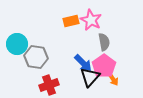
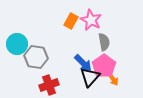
orange rectangle: rotated 49 degrees counterclockwise
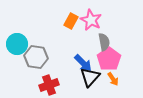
pink pentagon: moved 5 px right, 7 px up
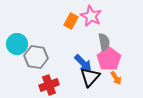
pink star: moved 4 px up
orange arrow: moved 3 px right, 1 px up
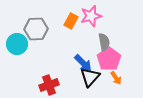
pink star: rotated 30 degrees clockwise
gray hexagon: moved 28 px up; rotated 10 degrees counterclockwise
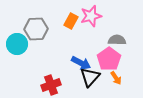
gray semicircle: moved 13 px right, 2 px up; rotated 78 degrees counterclockwise
blue arrow: moved 2 px left; rotated 18 degrees counterclockwise
red cross: moved 2 px right
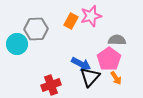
blue arrow: moved 1 px down
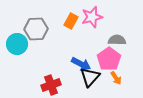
pink star: moved 1 px right, 1 px down
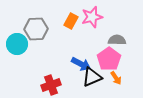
black triangle: moved 2 px right; rotated 25 degrees clockwise
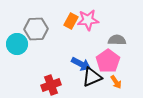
pink star: moved 4 px left, 3 px down; rotated 10 degrees clockwise
pink pentagon: moved 1 px left, 2 px down
orange arrow: moved 4 px down
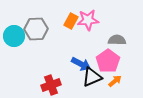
cyan circle: moved 3 px left, 8 px up
orange arrow: moved 1 px left, 1 px up; rotated 96 degrees counterclockwise
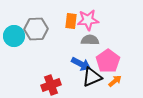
orange rectangle: rotated 21 degrees counterclockwise
gray semicircle: moved 27 px left
